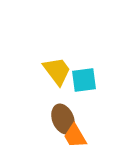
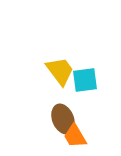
yellow trapezoid: moved 3 px right
cyan square: moved 1 px right
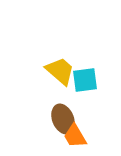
yellow trapezoid: rotated 12 degrees counterclockwise
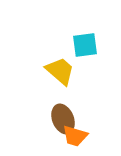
cyan square: moved 35 px up
orange trapezoid: rotated 44 degrees counterclockwise
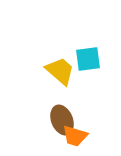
cyan square: moved 3 px right, 14 px down
brown ellipse: moved 1 px left, 1 px down
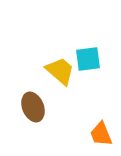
brown ellipse: moved 29 px left, 13 px up
orange trapezoid: moved 26 px right, 2 px up; rotated 52 degrees clockwise
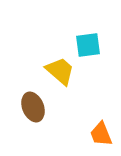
cyan square: moved 14 px up
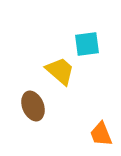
cyan square: moved 1 px left, 1 px up
brown ellipse: moved 1 px up
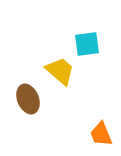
brown ellipse: moved 5 px left, 7 px up
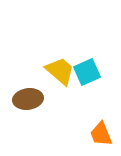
cyan square: moved 28 px down; rotated 16 degrees counterclockwise
brown ellipse: rotated 76 degrees counterclockwise
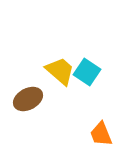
cyan square: rotated 32 degrees counterclockwise
brown ellipse: rotated 20 degrees counterclockwise
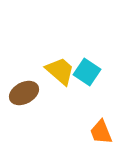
brown ellipse: moved 4 px left, 6 px up
orange trapezoid: moved 2 px up
